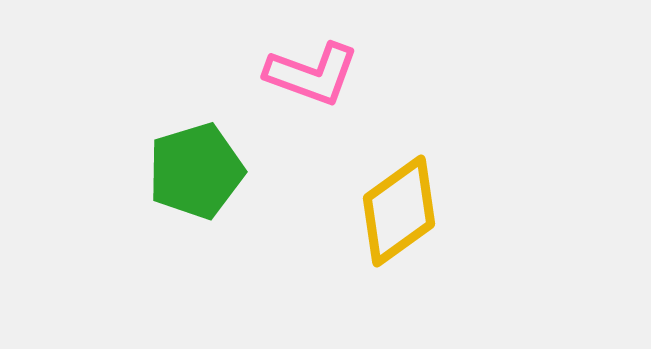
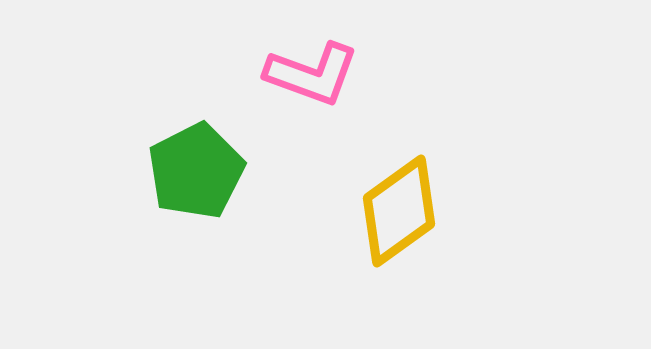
green pentagon: rotated 10 degrees counterclockwise
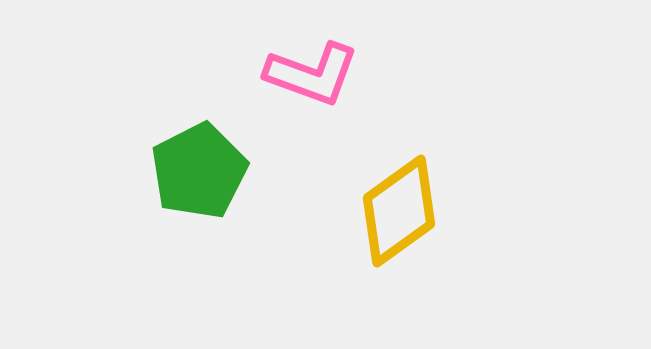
green pentagon: moved 3 px right
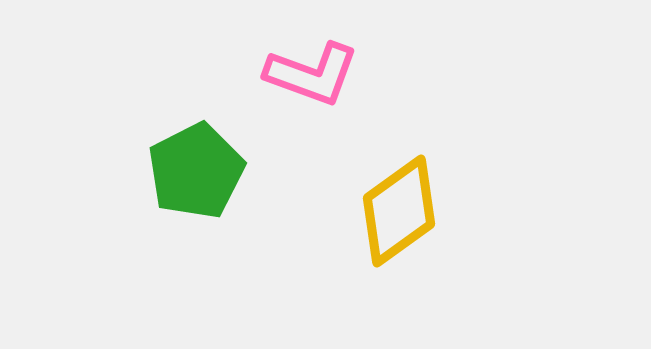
green pentagon: moved 3 px left
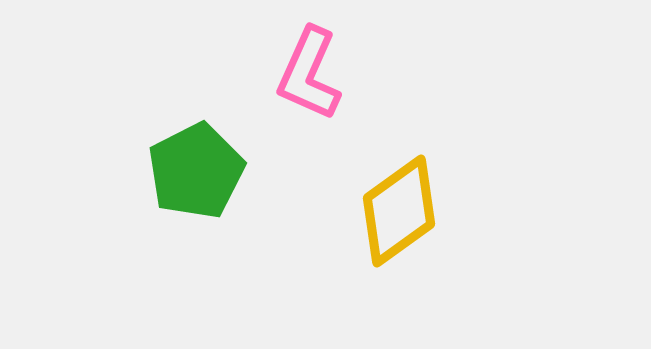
pink L-shape: moved 3 px left; rotated 94 degrees clockwise
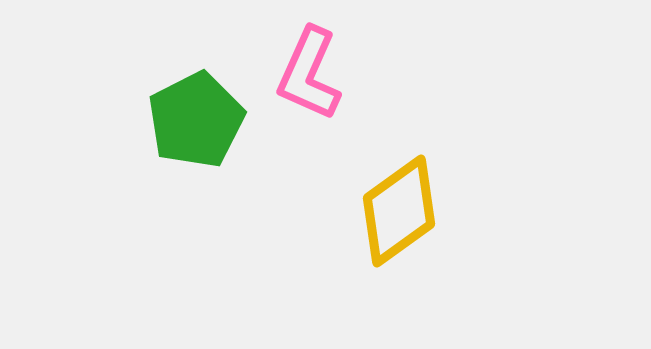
green pentagon: moved 51 px up
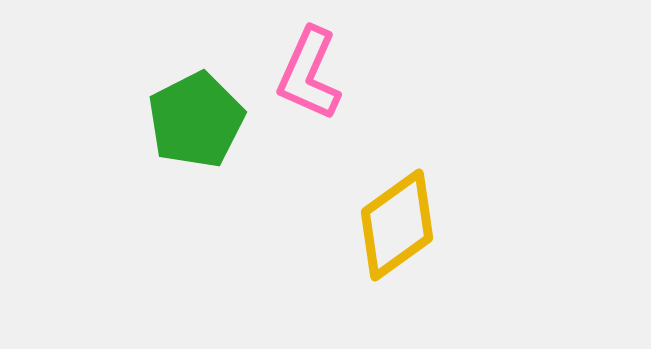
yellow diamond: moved 2 px left, 14 px down
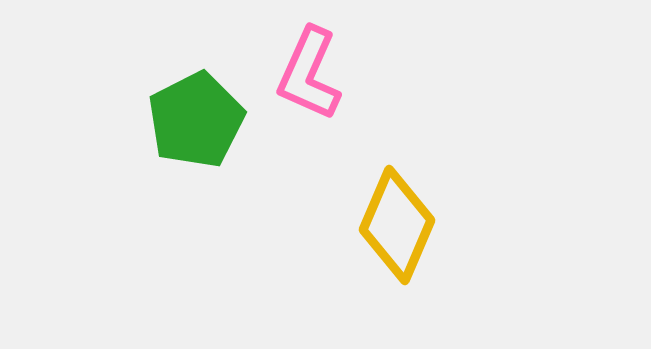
yellow diamond: rotated 31 degrees counterclockwise
